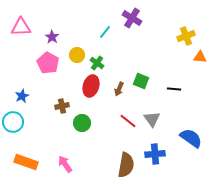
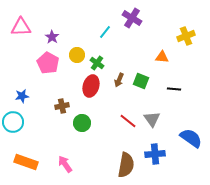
orange triangle: moved 38 px left
brown arrow: moved 9 px up
blue star: rotated 16 degrees clockwise
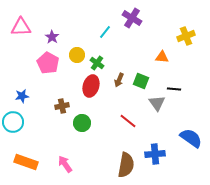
gray triangle: moved 5 px right, 16 px up
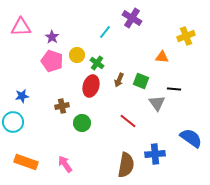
pink pentagon: moved 4 px right, 2 px up; rotated 10 degrees counterclockwise
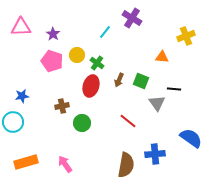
purple star: moved 1 px right, 3 px up
orange rectangle: rotated 35 degrees counterclockwise
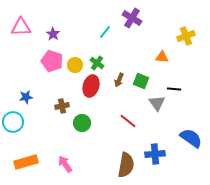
yellow circle: moved 2 px left, 10 px down
blue star: moved 4 px right, 1 px down
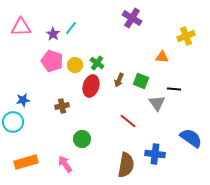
cyan line: moved 34 px left, 4 px up
blue star: moved 3 px left, 3 px down
green circle: moved 16 px down
blue cross: rotated 12 degrees clockwise
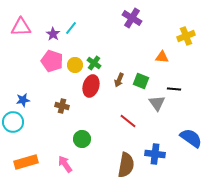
green cross: moved 3 px left
brown cross: rotated 24 degrees clockwise
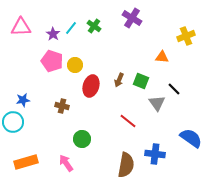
green cross: moved 37 px up
black line: rotated 40 degrees clockwise
pink arrow: moved 1 px right, 1 px up
